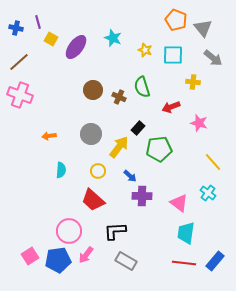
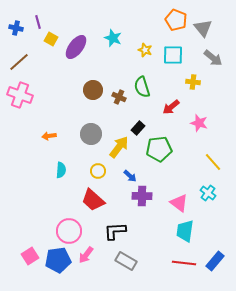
red arrow: rotated 18 degrees counterclockwise
cyan trapezoid: moved 1 px left, 2 px up
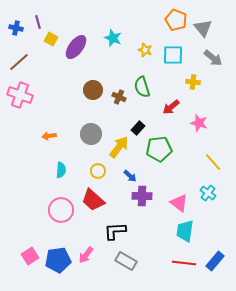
pink circle: moved 8 px left, 21 px up
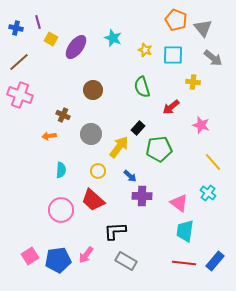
brown cross: moved 56 px left, 18 px down
pink star: moved 2 px right, 2 px down
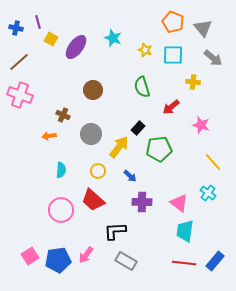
orange pentagon: moved 3 px left, 2 px down
purple cross: moved 6 px down
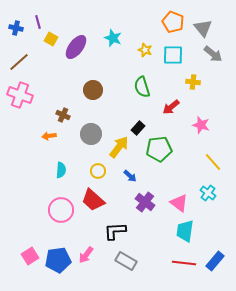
gray arrow: moved 4 px up
purple cross: moved 3 px right; rotated 36 degrees clockwise
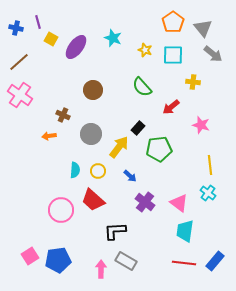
orange pentagon: rotated 15 degrees clockwise
green semicircle: rotated 25 degrees counterclockwise
pink cross: rotated 15 degrees clockwise
yellow line: moved 3 px left, 3 px down; rotated 36 degrees clockwise
cyan semicircle: moved 14 px right
pink arrow: moved 15 px right, 14 px down; rotated 144 degrees clockwise
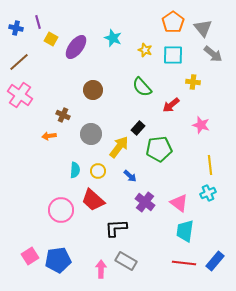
red arrow: moved 2 px up
cyan cross: rotated 28 degrees clockwise
black L-shape: moved 1 px right, 3 px up
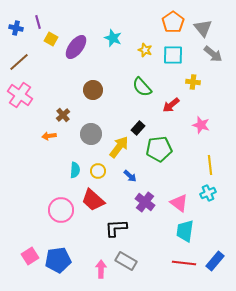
brown cross: rotated 24 degrees clockwise
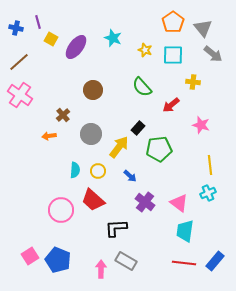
blue pentagon: rotated 30 degrees clockwise
